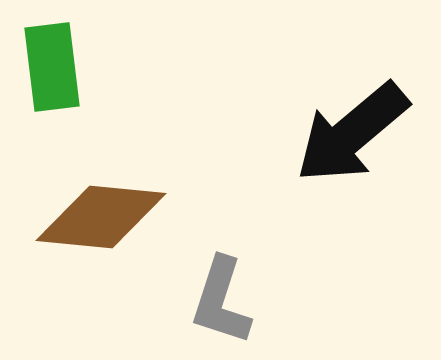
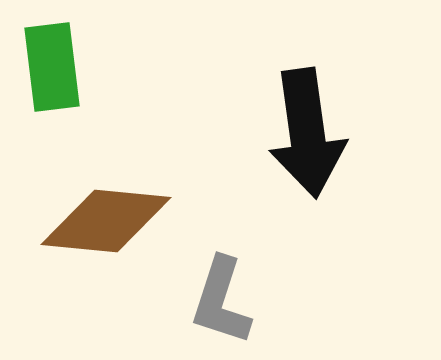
black arrow: moved 45 px left; rotated 58 degrees counterclockwise
brown diamond: moved 5 px right, 4 px down
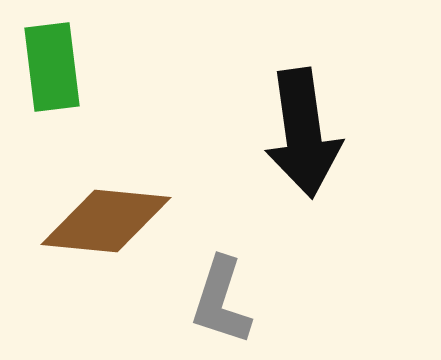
black arrow: moved 4 px left
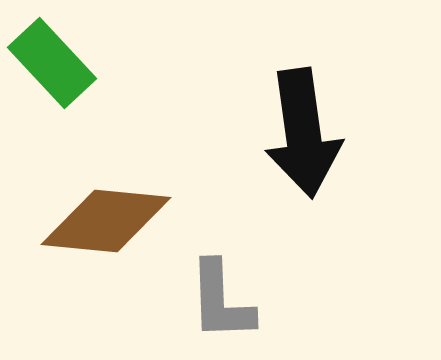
green rectangle: moved 4 px up; rotated 36 degrees counterclockwise
gray L-shape: rotated 20 degrees counterclockwise
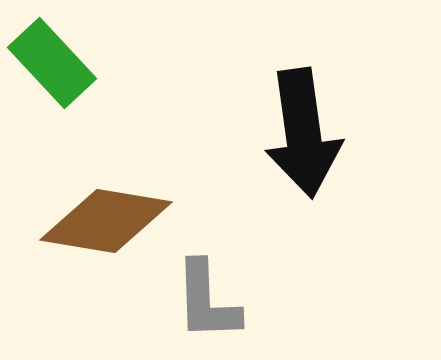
brown diamond: rotated 4 degrees clockwise
gray L-shape: moved 14 px left
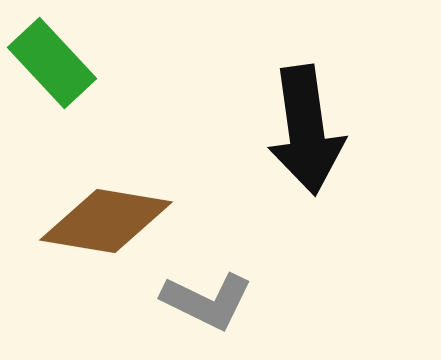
black arrow: moved 3 px right, 3 px up
gray L-shape: rotated 62 degrees counterclockwise
